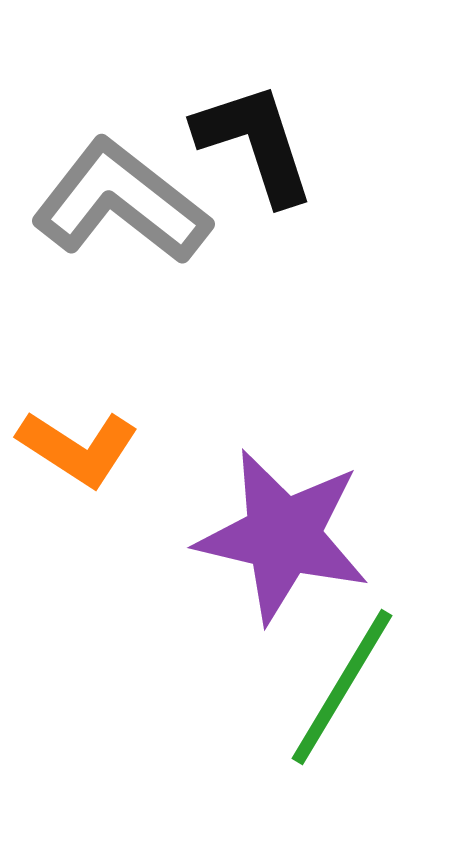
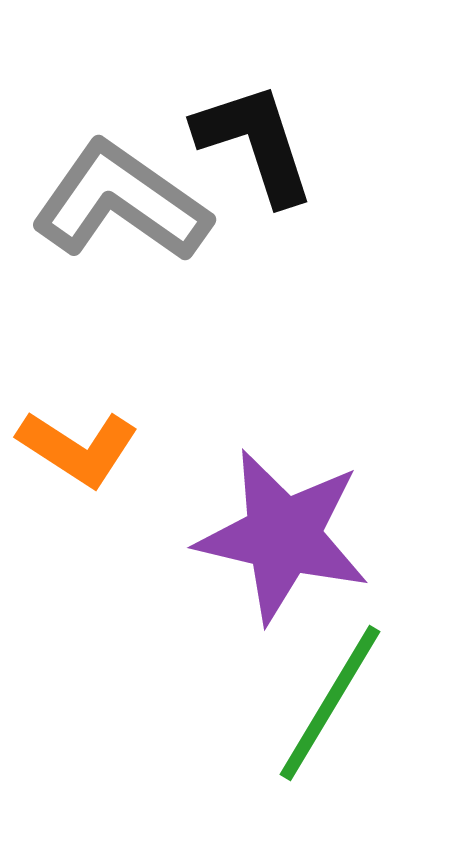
gray L-shape: rotated 3 degrees counterclockwise
green line: moved 12 px left, 16 px down
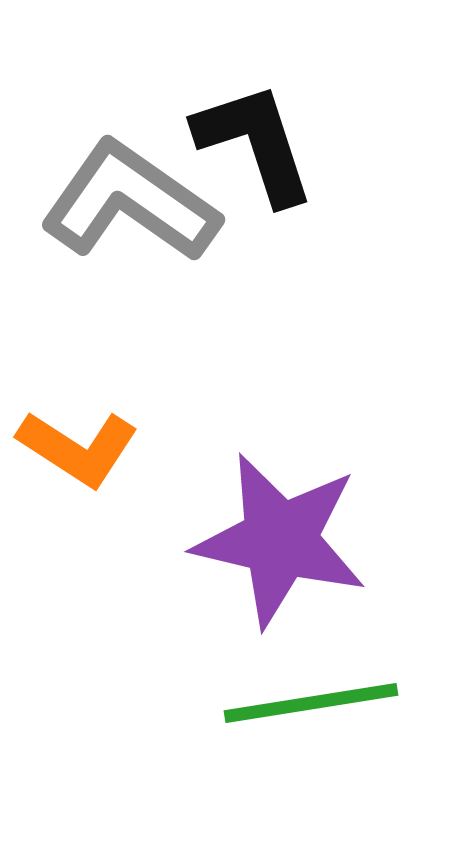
gray L-shape: moved 9 px right
purple star: moved 3 px left, 4 px down
green line: moved 19 px left; rotated 50 degrees clockwise
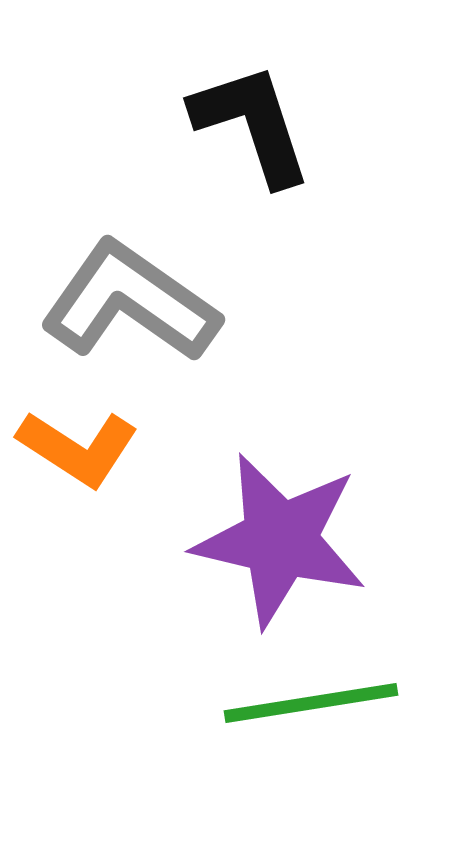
black L-shape: moved 3 px left, 19 px up
gray L-shape: moved 100 px down
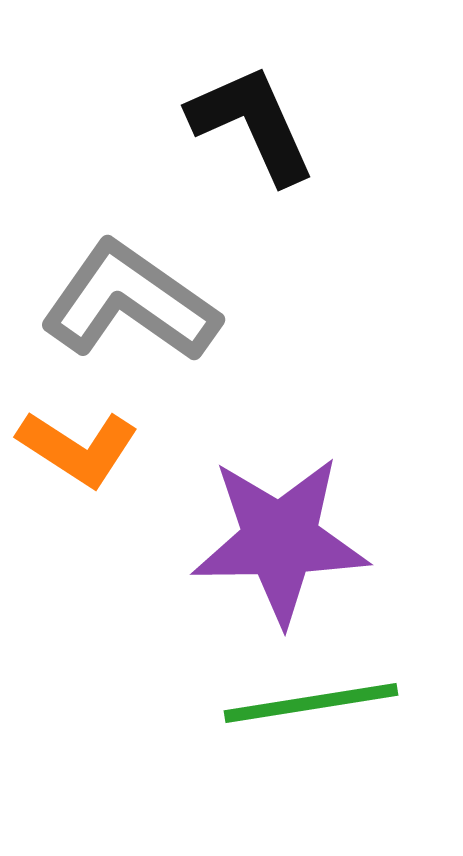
black L-shape: rotated 6 degrees counterclockwise
purple star: rotated 14 degrees counterclockwise
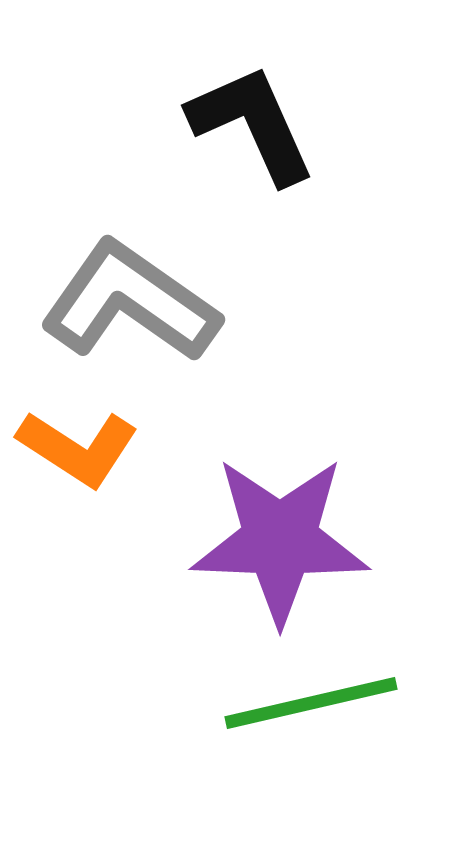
purple star: rotated 3 degrees clockwise
green line: rotated 4 degrees counterclockwise
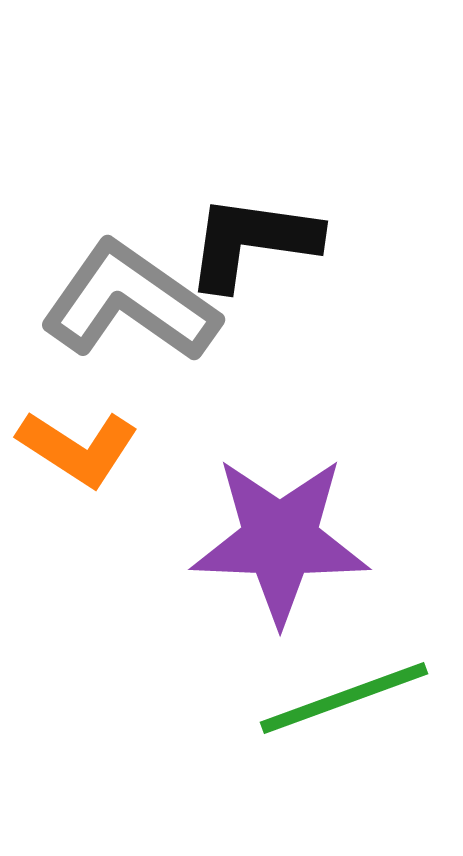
black L-shape: moved 118 px down; rotated 58 degrees counterclockwise
green line: moved 33 px right, 5 px up; rotated 7 degrees counterclockwise
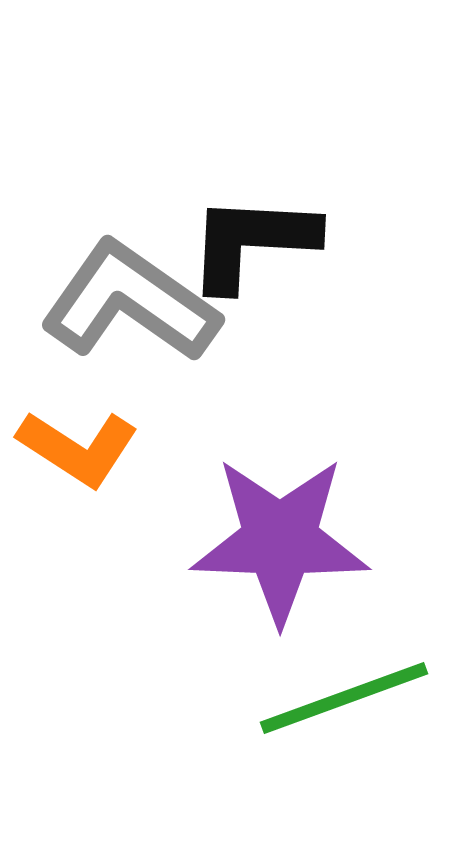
black L-shape: rotated 5 degrees counterclockwise
